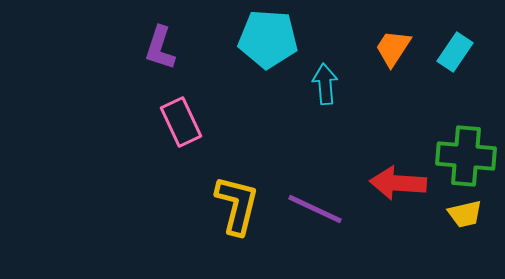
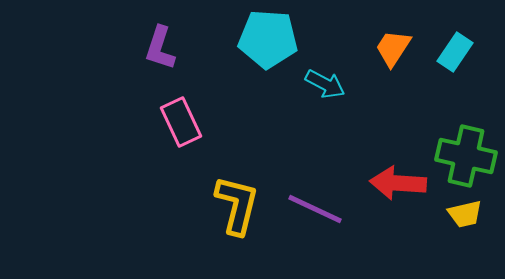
cyan arrow: rotated 123 degrees clockwise
green cross: rotated 8 degrees clockwise
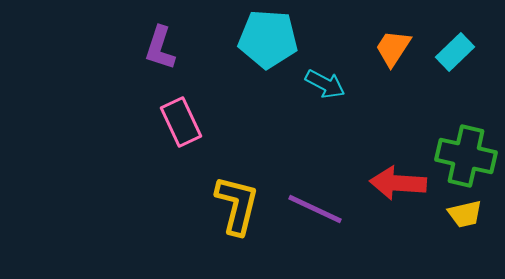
cyan rectangle: rotated 12 degrees clockwise
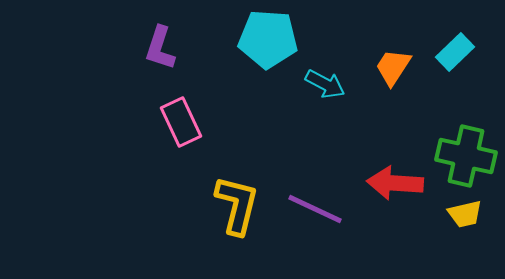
orange trapezoid: moved 19 px down
red arrow: moved 3 px left
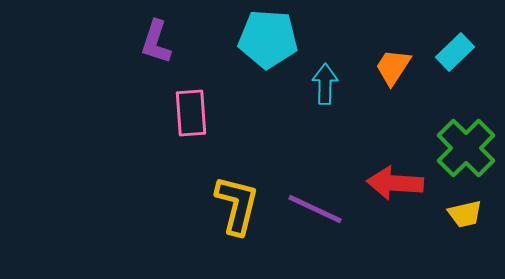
purple L-shape: moved 4 px left, 6 px up
cyan arrow: rotated 117 degrees counterclockwise
pink rectangle: moved 10 px right, 9 px up; rotated 21 degrees clockwise
green cross: moved 8 px up; rotated 32 degrees clockwise
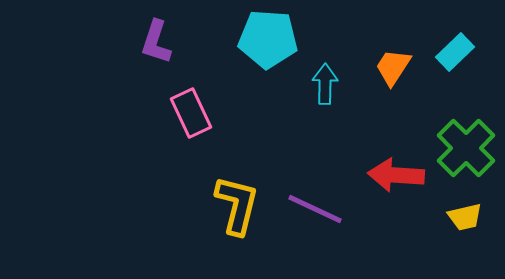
pink rectangle: rotated 21 degrees counterclockwise
red arrow: moved 1 px right, 8 px up
yellow trapezoid: moved 3 px down
